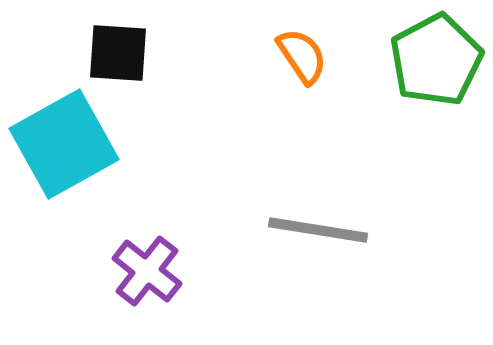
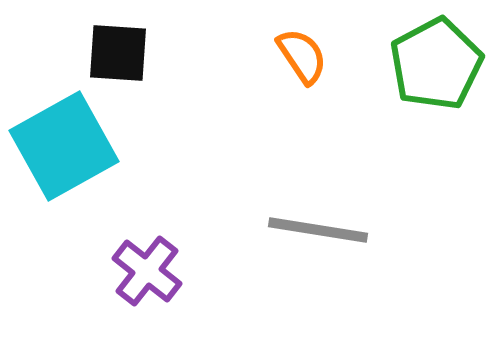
green pentagon: moved 4 px down
cyan square: moved 2 px down
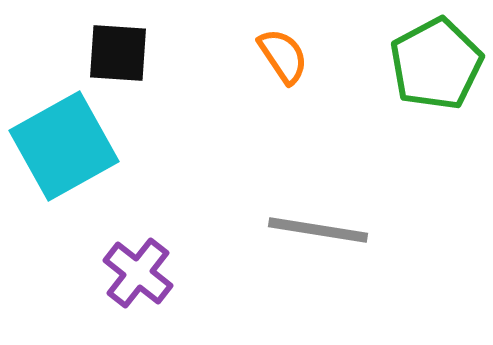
orange semicircle: moved 19 px left
purple cross: moved 9 px left, 2 px down
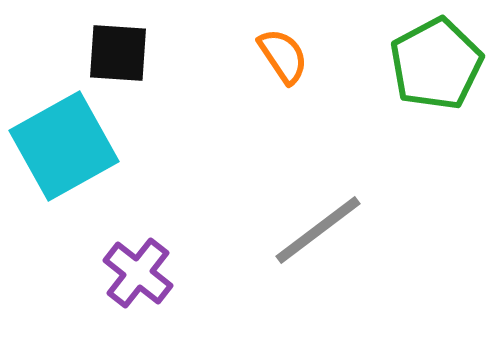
gray line: rotated 46 degrees counterclockwise
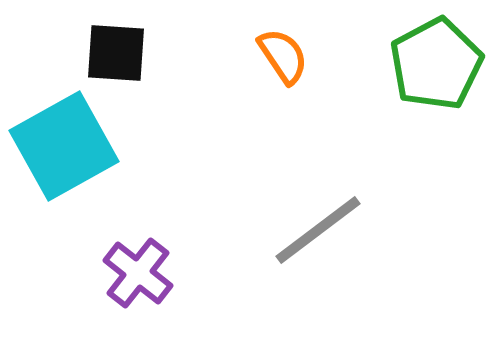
black square: moved 2 px left
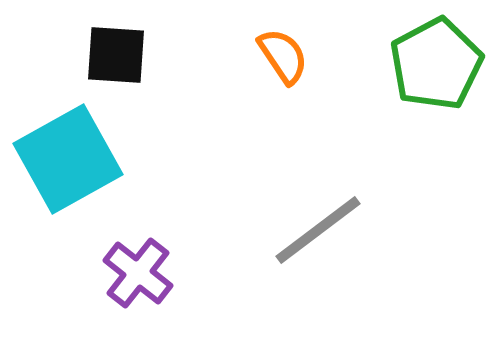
black square: moved 2 px down
cyan square: moved 4 px right, 13 px down
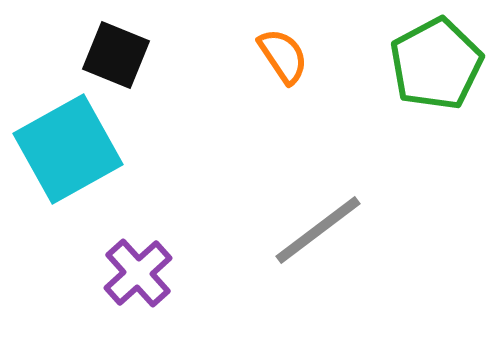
black square: rotated 18 degrees clockwise
cyan square: moved 10 px up
purple cross: rotated 10 degrees clockwise
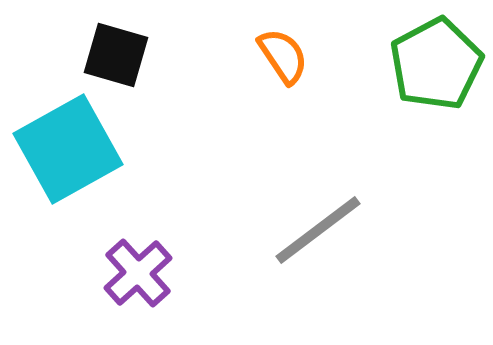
black square: rotated 6 degrees counterclockwise
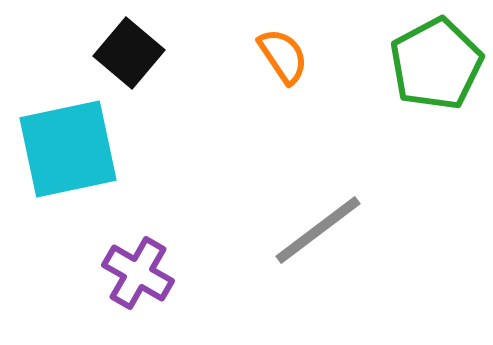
black square: moved 13 px right, 2 px up; rotated 24 degrees clockwise
cyan square: rotated 17 degrees clockwise
purple cross: rotated 18 degrees counterclockwise
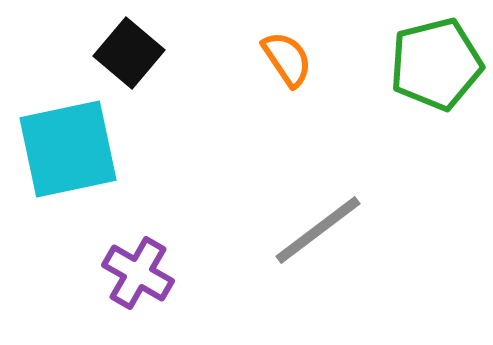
orange semicircle: moved 4 px right, 3 px down
green pentagon: rotated 14 degrees clockwise
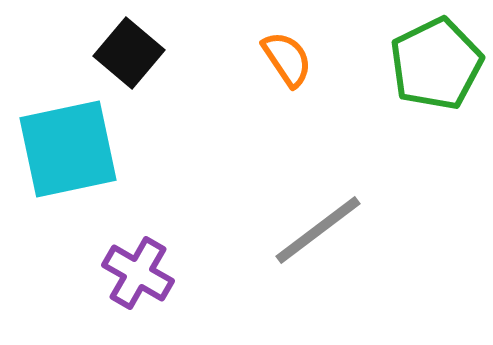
green pentagon: rotated 12 degrees counterclockwise
